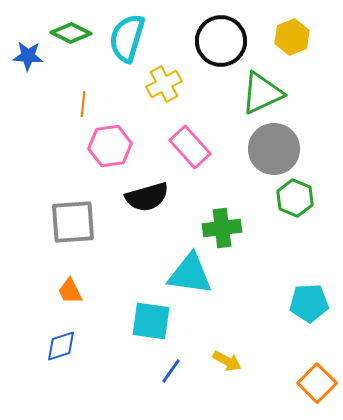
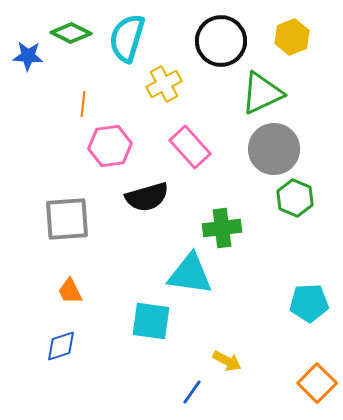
gray square: moved 6 px left, 3 px up
blue line: moved 21 px right, 21 px down
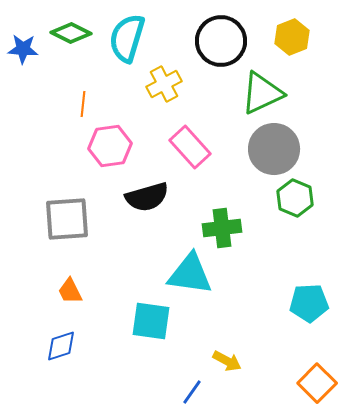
blue star: moved 5 px left, 7 px up
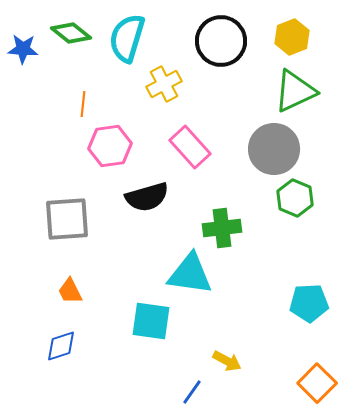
green diamond: rotated 12 degrees clockwise
green triangle: moved 33 px right, 2 px up
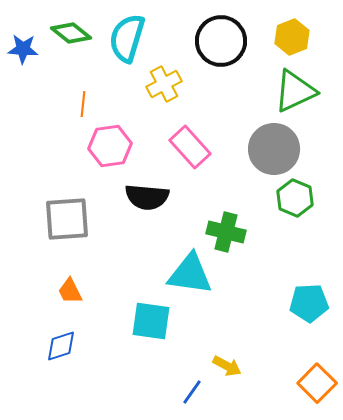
black semicircle: rotated 21 degrees clockwise
green cross: moved 4 px right, 4 px down; rotated 21 degrees clockwise
yellow arrow: moved 5 px down
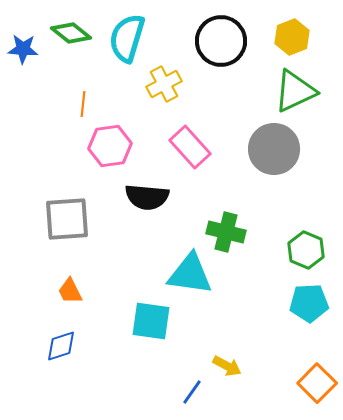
green hexagon: moved 11 px right, 52 px down
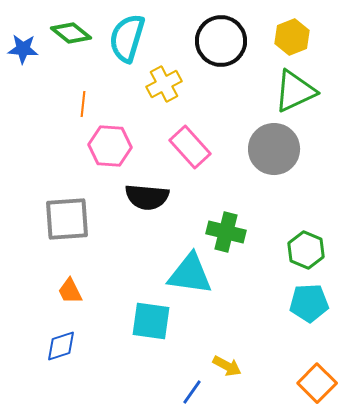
pink hexagon: rotated 12 degrees clockwise
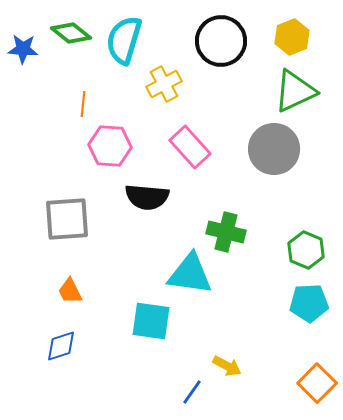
cyan semicircle: moved 3 px left, 2 px down
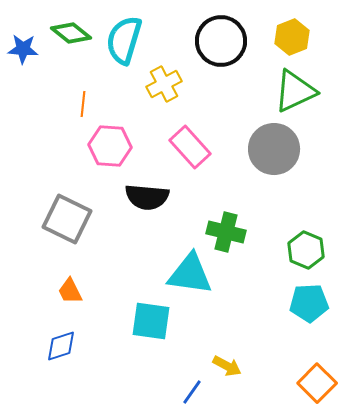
gray square: rotated 30 degrees clockwise
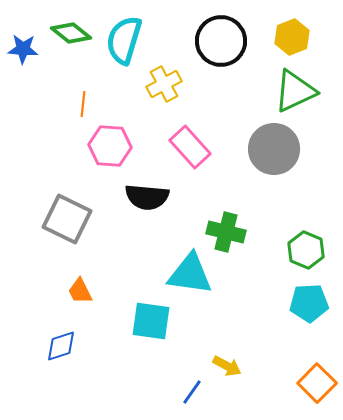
orange trapezoid: moved 10 px right
